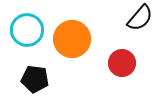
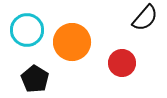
black semicircle: moved 5 px right
orange circle: moved 3 px down
black pentagon: rotated 24 degrees clockwise
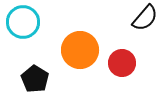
cyan circle: moved 4 px left, 8 px up
orange circle: moved 8 px right, 8 px down
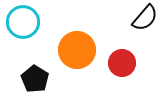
orange circle: moved 3 px left
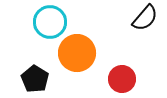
cyan circle: moved 27 px right
orange circle: moved 3 px down
red circle: moved 16 px down
